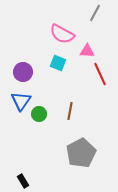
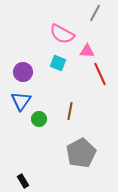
green circle: moved 5 px down
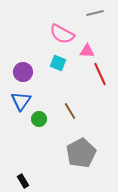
gray line: rotated 48 degrees clockwise
brown line: rotated 42 degrees counterclockwise
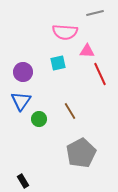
pink semicircle: moved 3 px right, 2 px up; rotated 25 degrees counterclockwise
cyan square: rotated 35 degrees counterclockwise
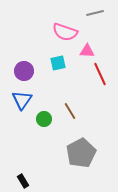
pink semicircle: rotated 15 degrees clockwise
purple circle: moved 1 px right, 1 px up
blue triangle: moved 1 px right, 1 px up
green circle: moved 5 px right
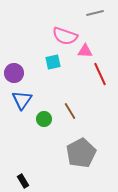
pink semicircle: moved 4 px down
pink triangle: moved 2 px left
cyan square: moved 5 px left, 1 px up
purple circle: moved 10 px left, 2 px down
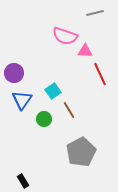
cyan square: moved 29 px down; rotated 21 degrees counterclockwise
brown line: moved 1 px left, 1 px up
gray pentagon: moved 1 px up
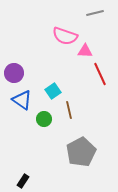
blue triangle: rotated 30 degrees counterclockwise
brown line: rotated 18 degrees clockwise
black rectangle: rotated 64 degrees clockwise
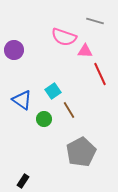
gray line: moved 8 px down; rotated 30 degrees clockwise
pink semicircle: moved 1 px left, 1 px down
purple circle: moved 23 px up
brown line: rotated 18 degrees counterclockwise
